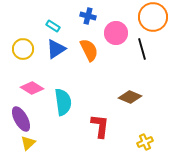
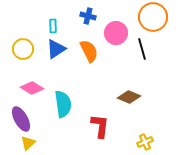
cyan rectangle: rotated 56 degrees clockwise
orange semicircle: moved 1 px down
brown diamond: moved 1 px left
cyan semicircle: moved 2 px down
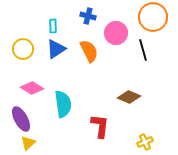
black line: moved 1 px right, 1 px down
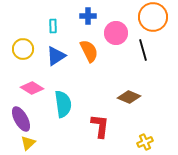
blue cross: rotated 14 degrees counterclockwise
blue triangle: moved 7 px down
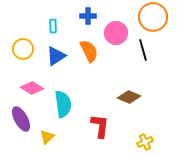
yellow triangle: moved 19 px right, 6 px up
